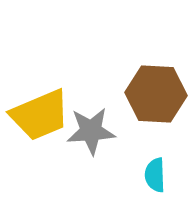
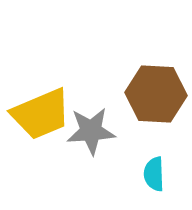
yellow trapezoid: moved 1 px right, 1 px up
cyan semicircle: moved 1 px left, 1 px up
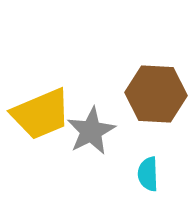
gray star: rotated 24 degrees counterclockwise
cyan semicircle: moved 6 px left
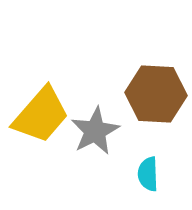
yellow trapezoid: moved 1 px down; rotated 26 degrees counterclockwise
gray star: moved 4 px right
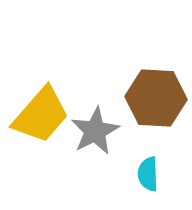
brown hexagon: moved 4 px down
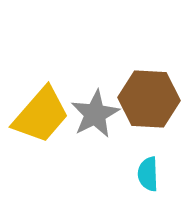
brown hexagon: moved 7 px left, 1 px down
gray star: moved 17 px up
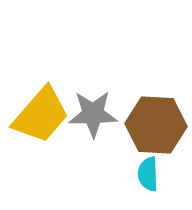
brown hexagon: moved 7 px right, 26 px down
gray star: moved 2 px left; rotated 27 degrees clockwise
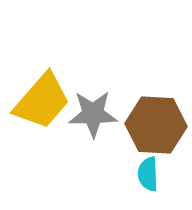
yellow trapezoid: moved 1 px right, 14 px up
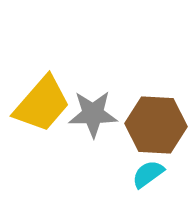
yellow trapezoid: moved 3 px down
cyan semicircle: rotated 56 degrees clockwise
